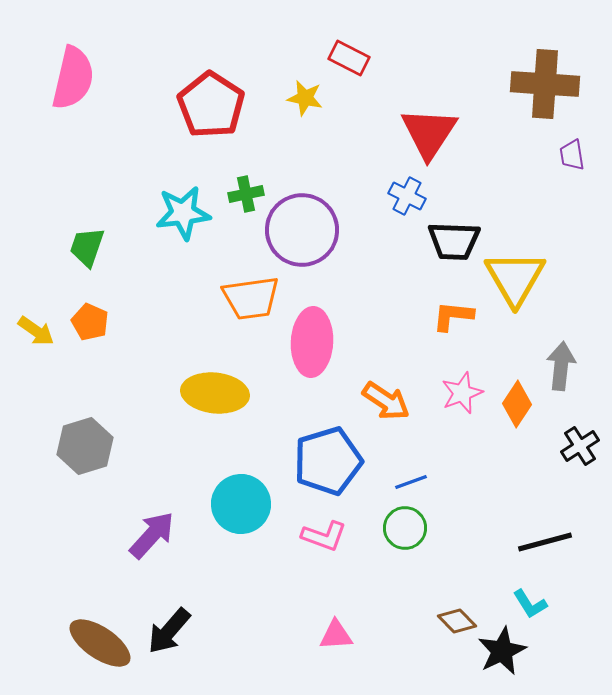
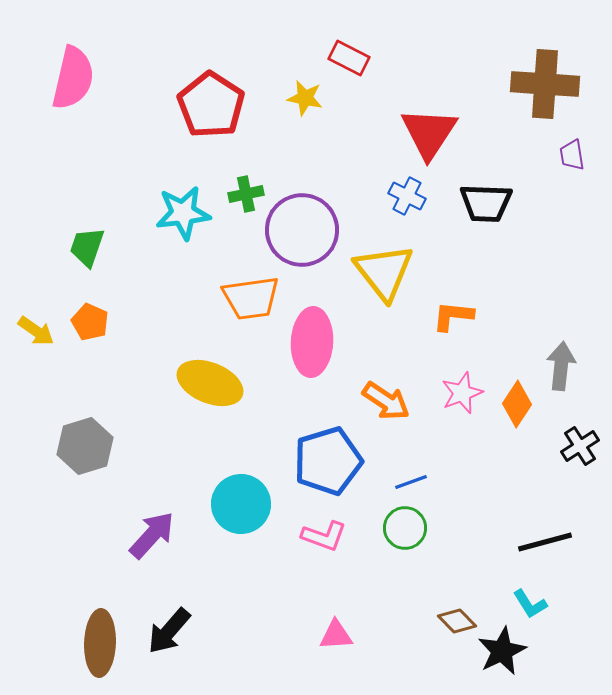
black trapezoid: moved 32 px right, 38 px up
yellow triangle: moved 131 px left, 6 px up; rotated 8 degrees counterclockwise
yellow ellipse: moved 5 px left, 10 px up; rotated 16 degrees clockwise
brown ellipse: rotated 58 degrees clockwise
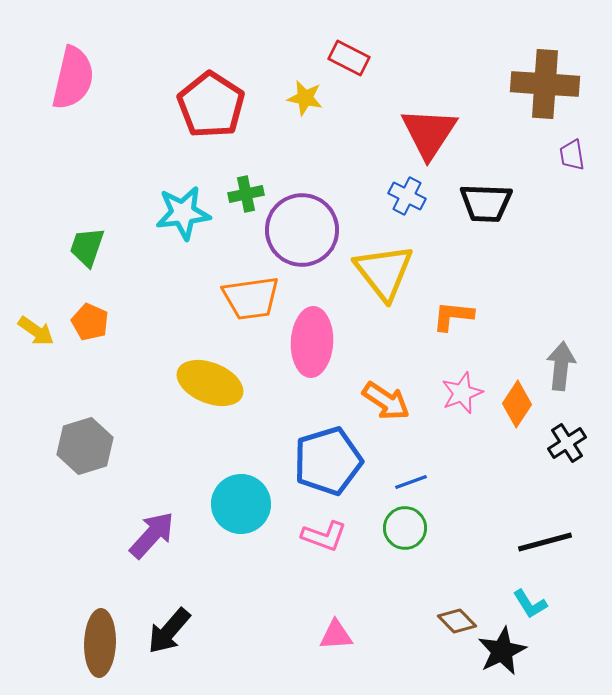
black cross: moved 13 px left, 3 px up
